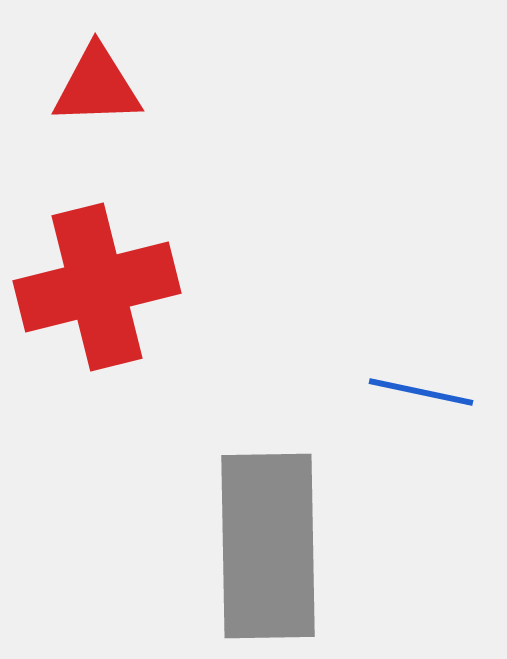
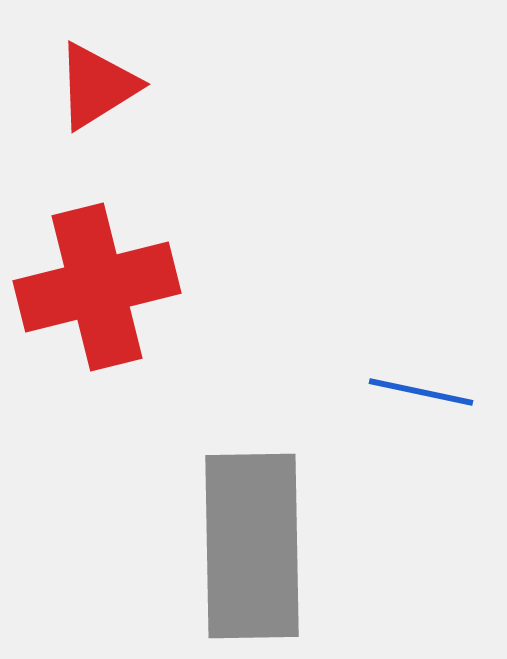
red triangle: rotated 30 degrees counterclockwise
gray rectangle: moved 16 px left
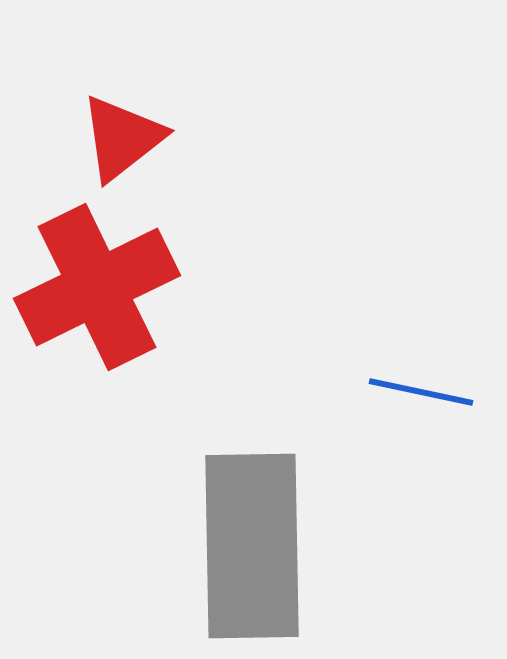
red triangle: moved 25 px right, 52 px down; rotated 6 degrees counterclockwise
red cross: rotated 12 degrees counterclockwise
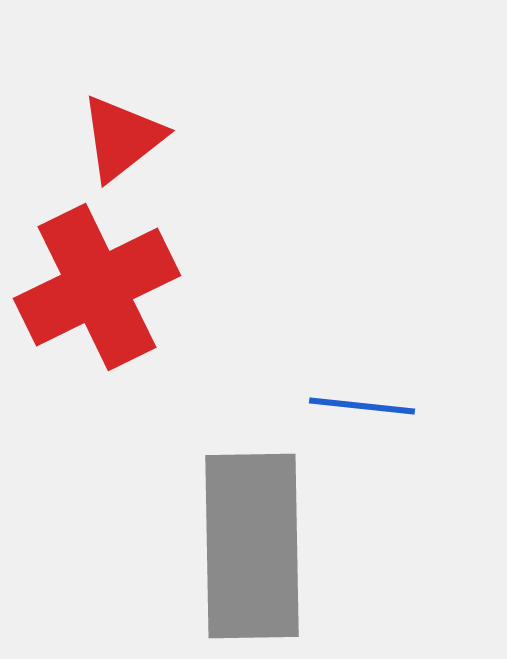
blue line: moved 59 px left, 14 px down; rotated 6 degrees counterclockwise
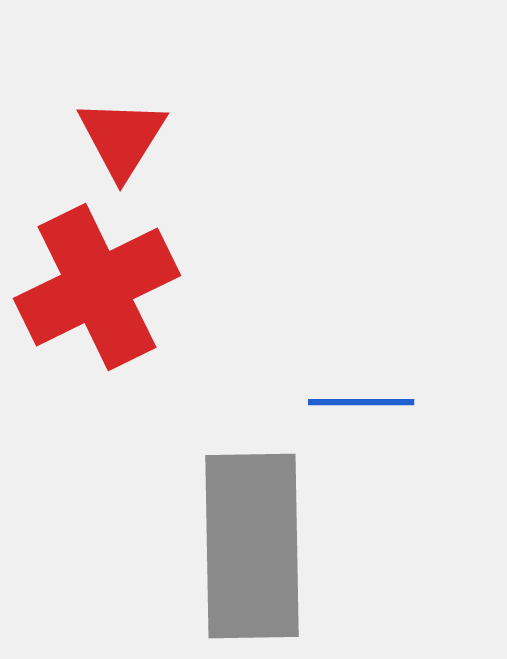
red triangle: rotated 20 degrees counterclockwise
blue line: moved 1 px left, 4 px up; rotated 6 degrees counterclockwise
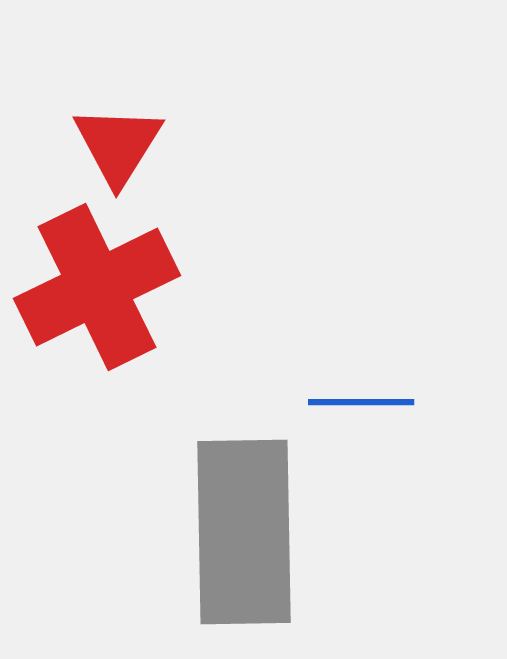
red triangle: moved 4 px left, 7 px down
gray rectangle: moved 8 px left, 14 px up
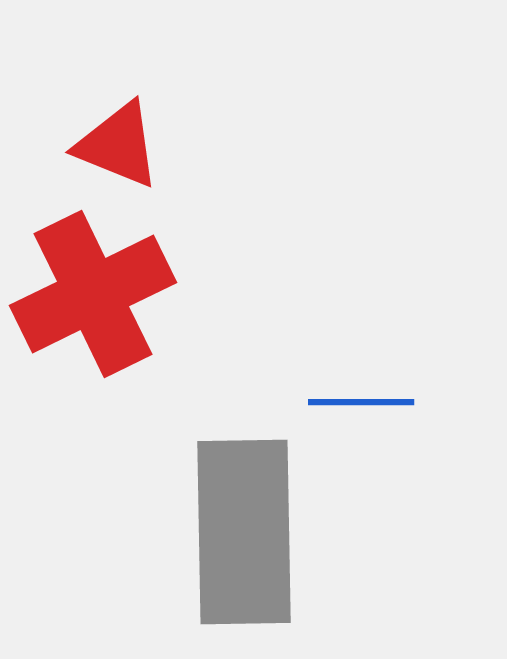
red triangle: rotated 40 degrees counterclockwise
red cross: moved 4 px left, 7 px down
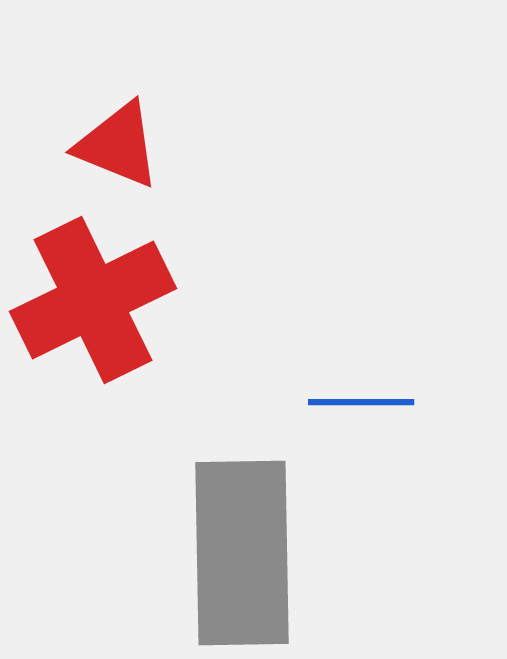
red cross: moved 6 px down
gray rectangle: moved 2 px left, 21 px down
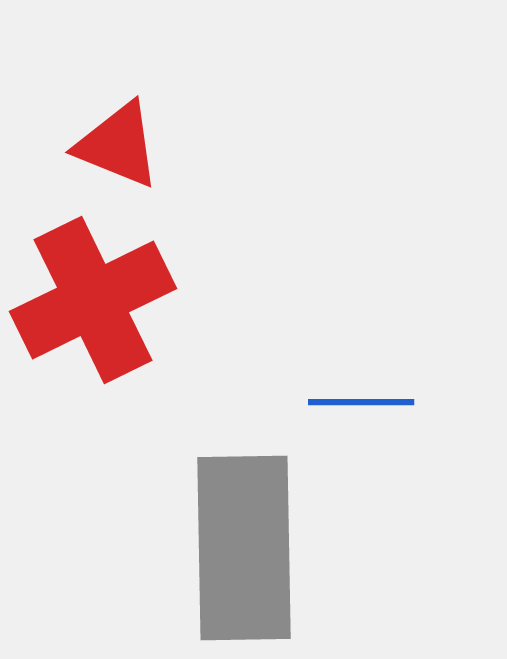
gray rectangle: moved 2 px right, 5 px up
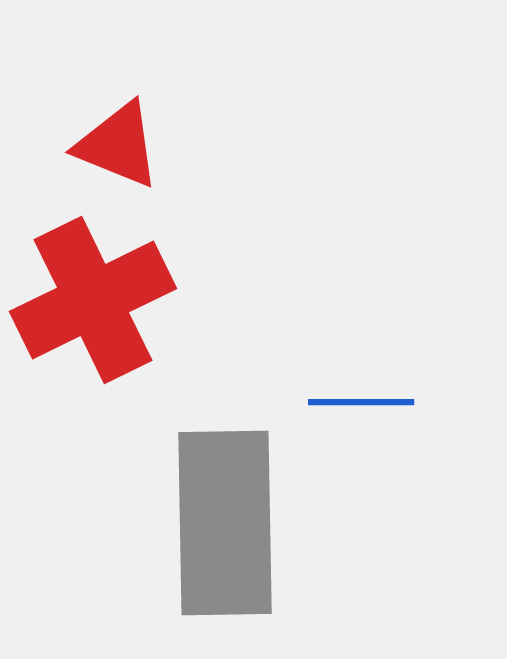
gray rectangle: moved 19 px left, 25 px up
